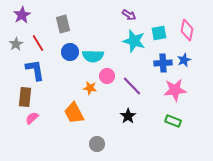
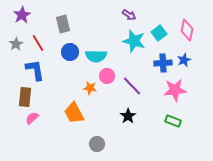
cyan square: rotated 28 degrees counterclockwise
cyan semicircle: moved 3 px right
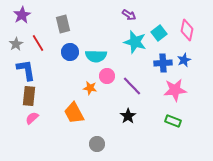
cyan star: moved 1 px right, 1 px down
blue L-shape: moved 9 px left
brown rectangle: moved 4 px right, 1 px up
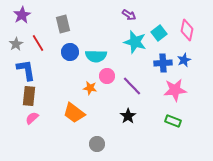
orange trapezoid: rotated 25 degrees counterclockwise
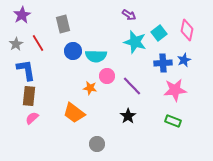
blue circle: moved 3 px right, 1 px up
